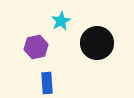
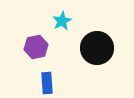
cyan star: moved 1 px right
black circle: moved 5 px down
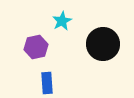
black circle: moved 6 px right, 4 px up
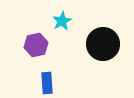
purple hexagon: moved 2 px up
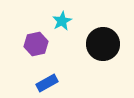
purple hexagon: moved 1 px up
blue rectangle: rotated 65 degrees clockwise
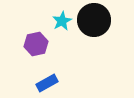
black circle: moved 9 px left, 24 px up
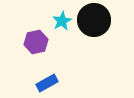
purple hexagon: moved 2 px up
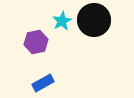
blue rectangle: moved 4 px left
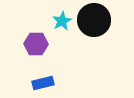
purple hexagon: moved 2 px down; rotated 15 degrees clockwise
blue rectangle: rotated 15 degrees clockwise
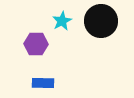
black circle: moved 7 px right, 1 px down
blue rectangle: rotated 15 degrees clockwise
